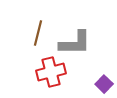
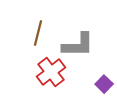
gray L-shape: moved 3 px right, 2 px down
red cross: rotated 24 degrees counterclockwise
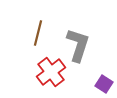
gray L-shape: rotated 72 degrees counterclockwise
purple square: rotated 12 degrees counterclockwise
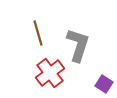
brown line: rotated 30 degrees counterclockwise
red cross: moved 1 px left, 1 px down
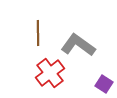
brown line: rotated 15 degrees clockwise
gray L-shape: rotated 72 degrees counterclockwise
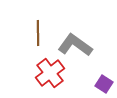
gray L-shape: moved 3 px left
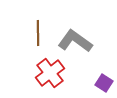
gray L-shape: moved 4 px up
purple square: moved 1 px up
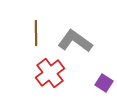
brown line: moved 2 px left
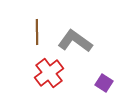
brown line: moved 1 px right, 1 px up
red cross: moved 1 px left
